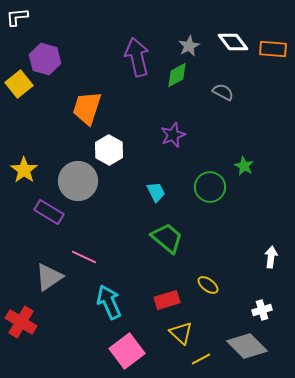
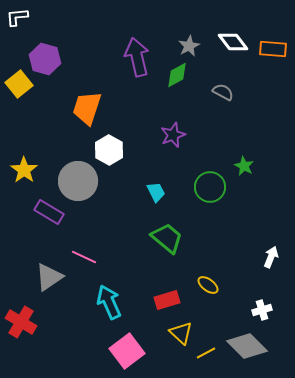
white arrow: rotated 15 degrees clockwise
yellow line: moved 5 px right, 6 px up
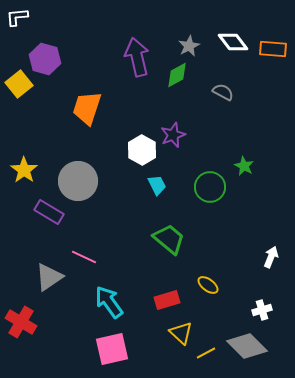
white hexagon: moved 33 px right
cyan trapezoid: moved 1 px right, 7 px up
green trapezoid: moved 2 px right, 1 px down
cyan arrow: rotated 12 degrees counterclockwise
pink square: moved 15 px left, 2 px up; rotated 24 degrees clockwise
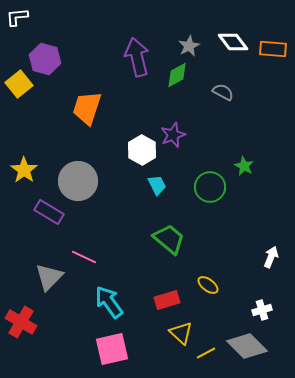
gray triangle: rotated 12 degrees counterclockwise
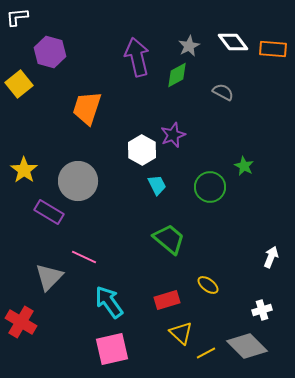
purple hexagon: moved 5 px right, 7 px up
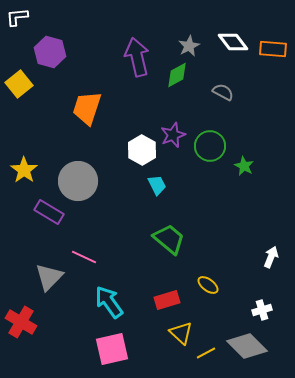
green circle: moved 41 px up
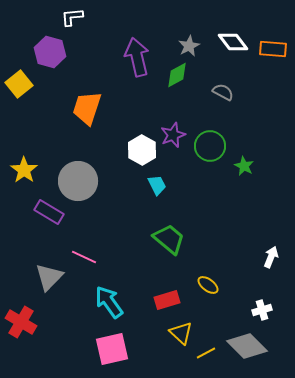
white L-shape: moved 55 px right
